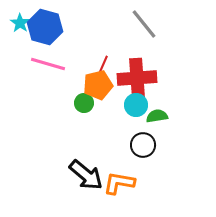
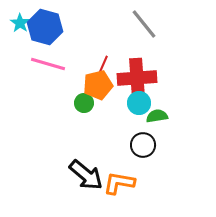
cyan circle: moved 3 px right, 2 px up
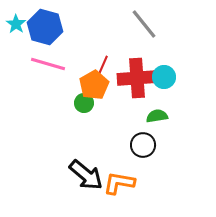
cyan star: moved 4 px left, 1 px down
orange pentagon: moved 4 px left; rotated 16 degrees counterclockwise
cyan circle: moved 25 px right, 26 px up
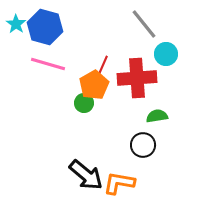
cyan circle: moved 2 px right, 23 px up
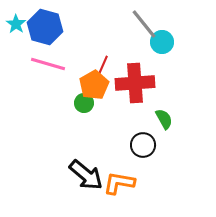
cyan circle: moved 4 px left, 12 px up
red cross: moved 2 px left, 5 px down
green semicircle: moved 7 px right, 3 px down; rotated 70 degrees clockwise
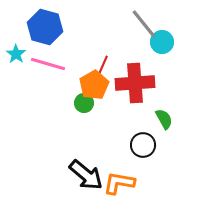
cyan star: moved 30 px down
